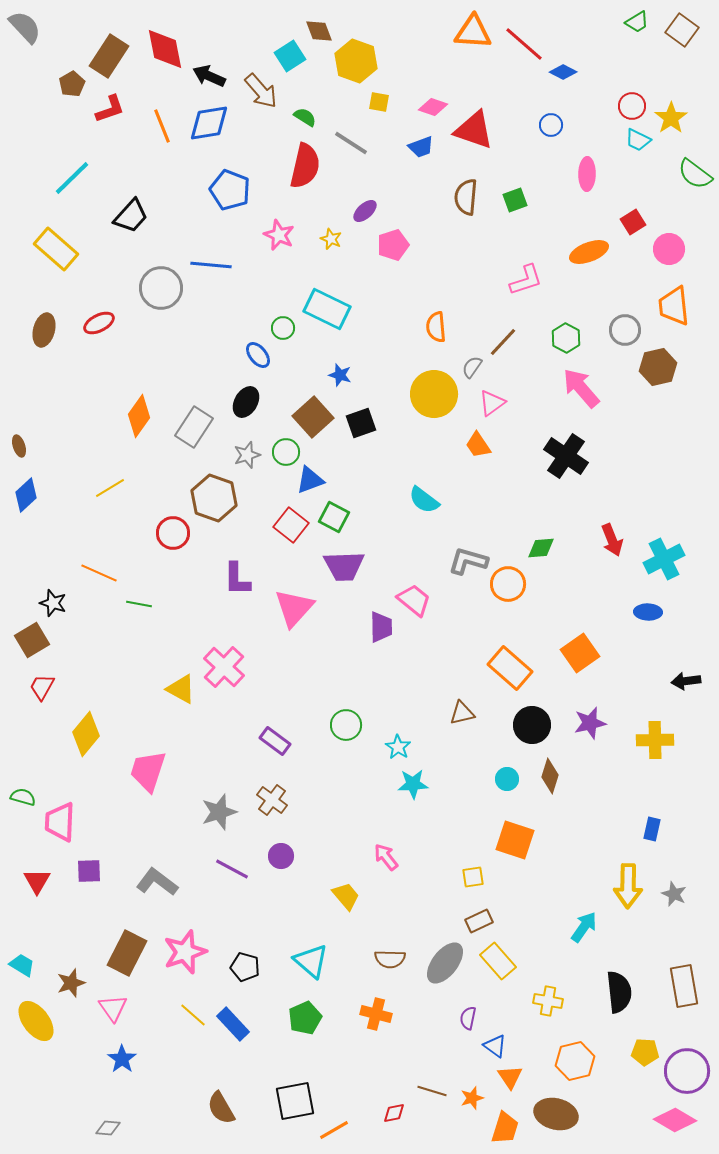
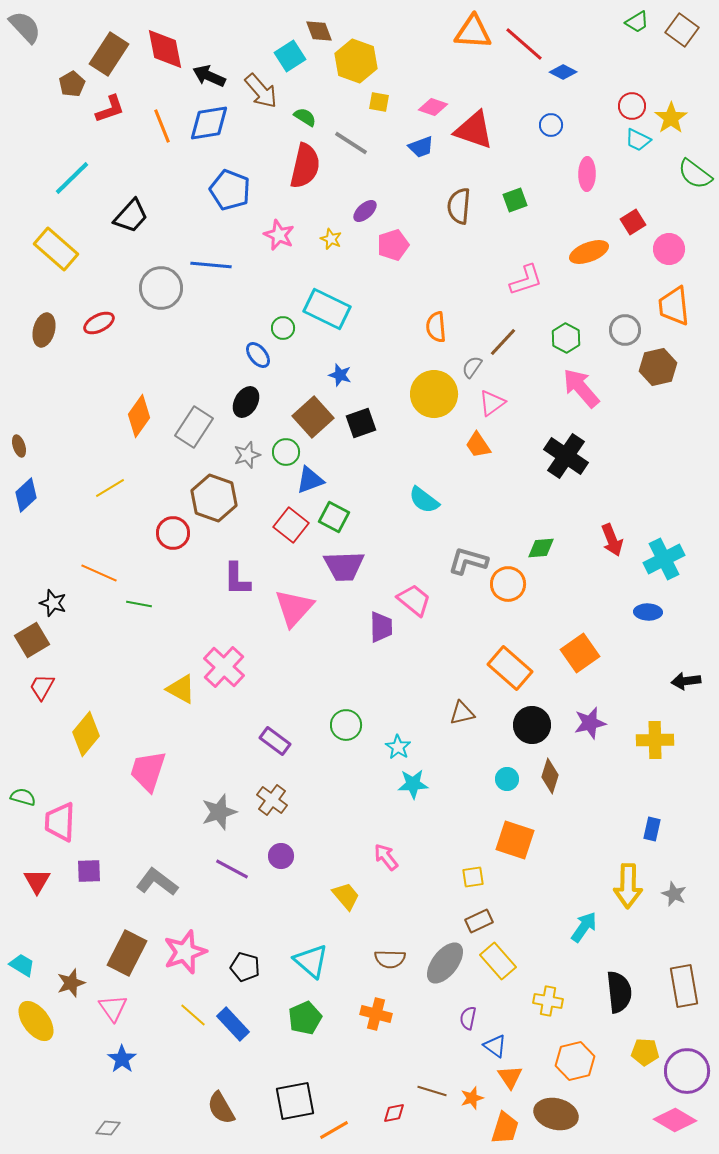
brown rectangle at (109, 56): moved 2 px up
brown semicircle at (466, 197): moved 7 px left, 9 px down
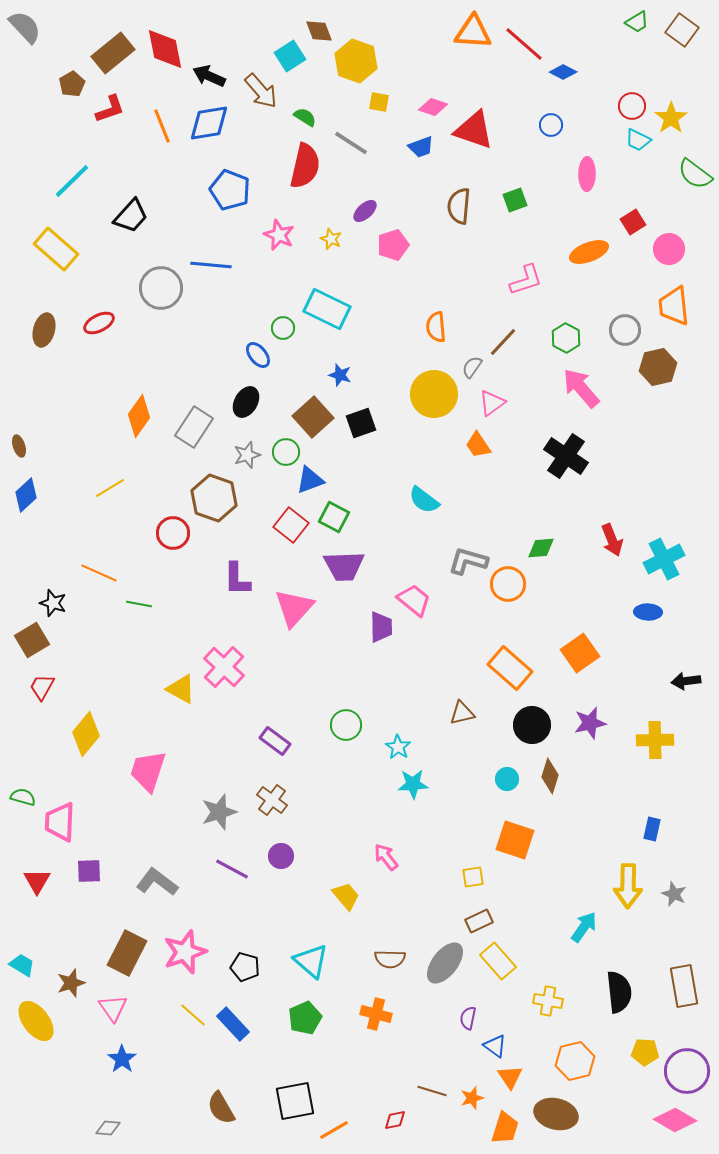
brown rectangle at (109, 54): moved 4 px right, 1 px up; rotated 18 degrees clockwise
cyan line at (72, 178): moved 3 px down
red diamond at (394, 1113): moved 1 px right, 7 px down
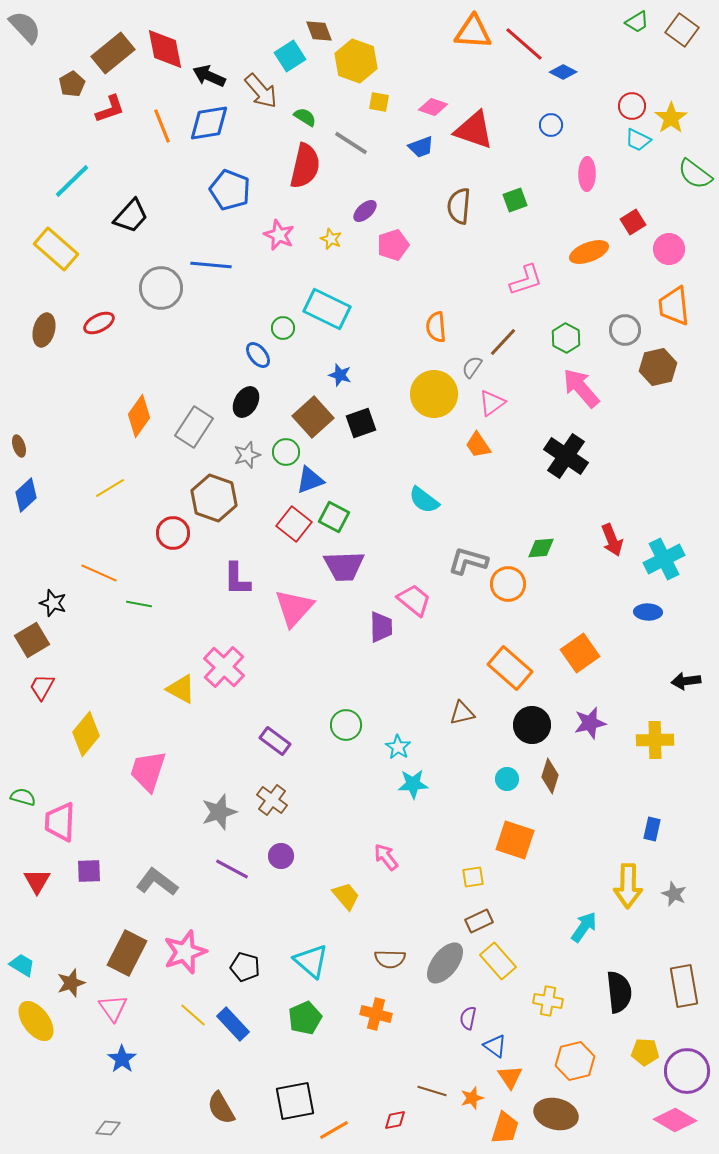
red square at (291, 525): moved 3 px right, 1 px up
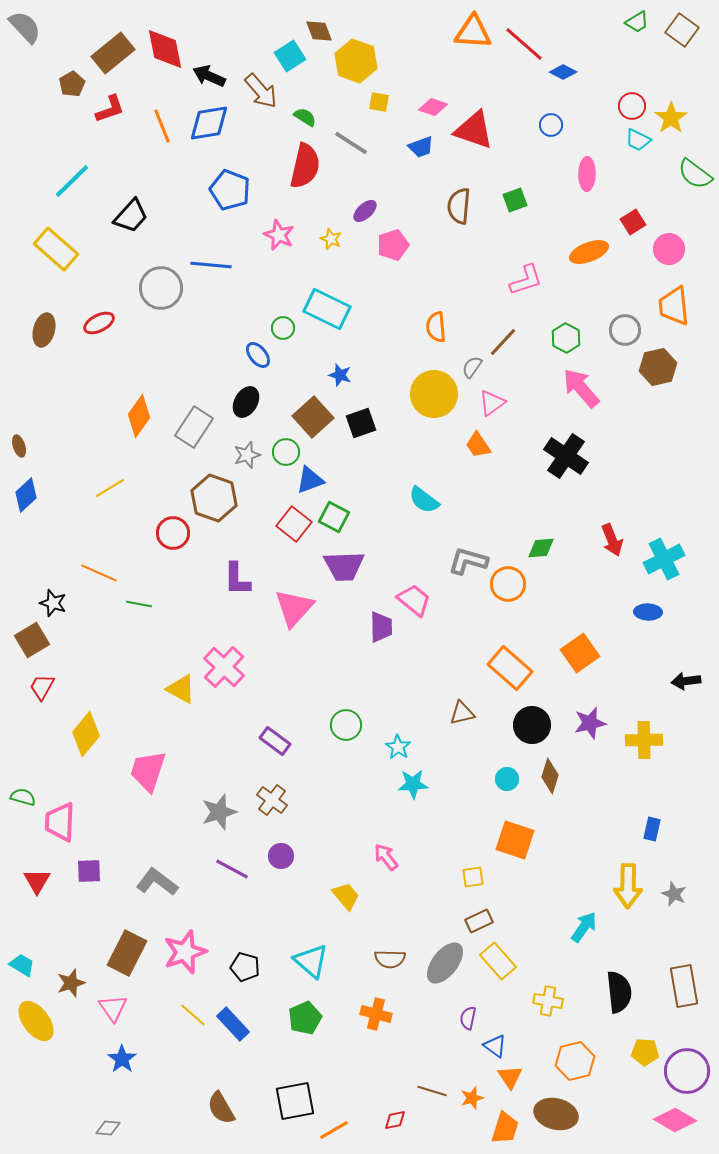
yellow cross at (655, 740): moved 11 px left
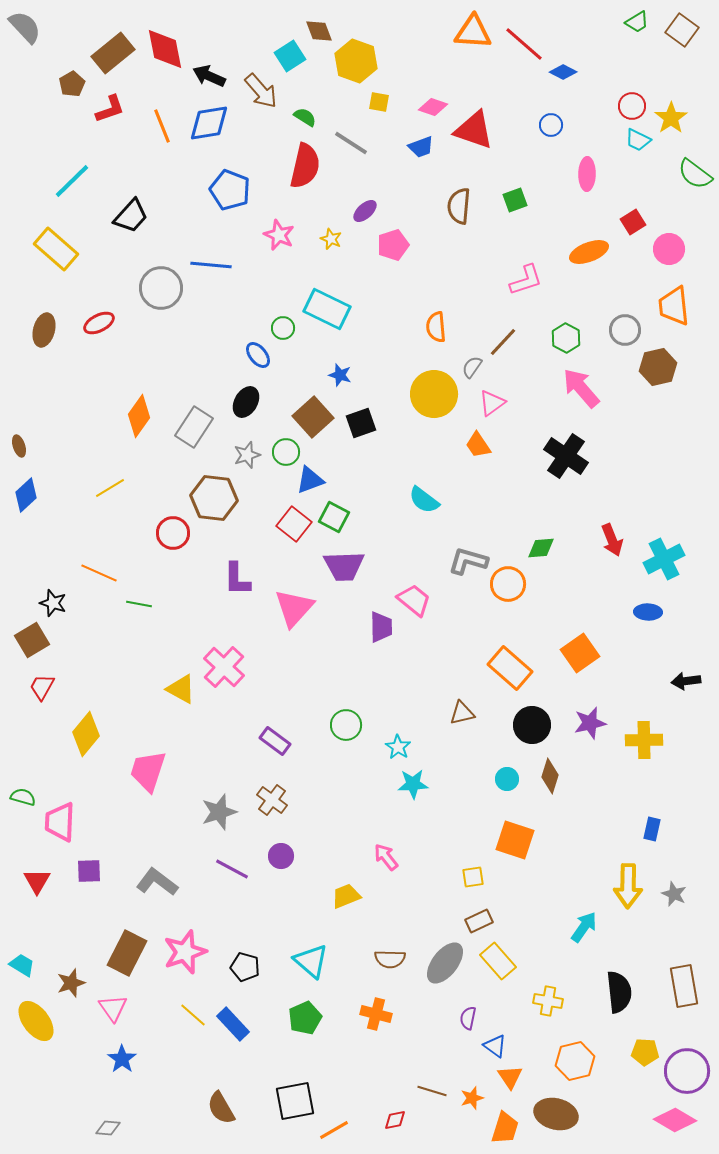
brown hexagon at (214, 498): rotated 12 degrees counterclockwise
yellow trapezoid at (346, 896): rotated 72 degrees counterclockwise
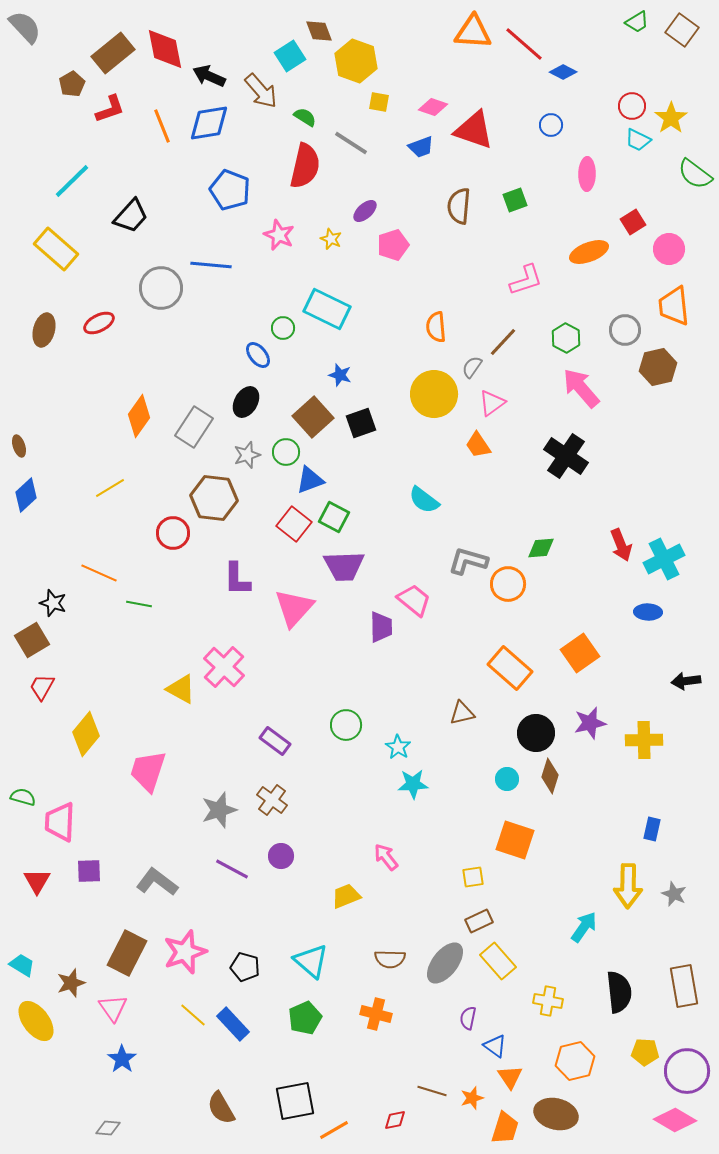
red arrow at (612, 540): moved 9 px right, 5 px down
black circle at (532, 725): moved 4 px right, 8 px down
gray star at (219, 812): moved 2 px up
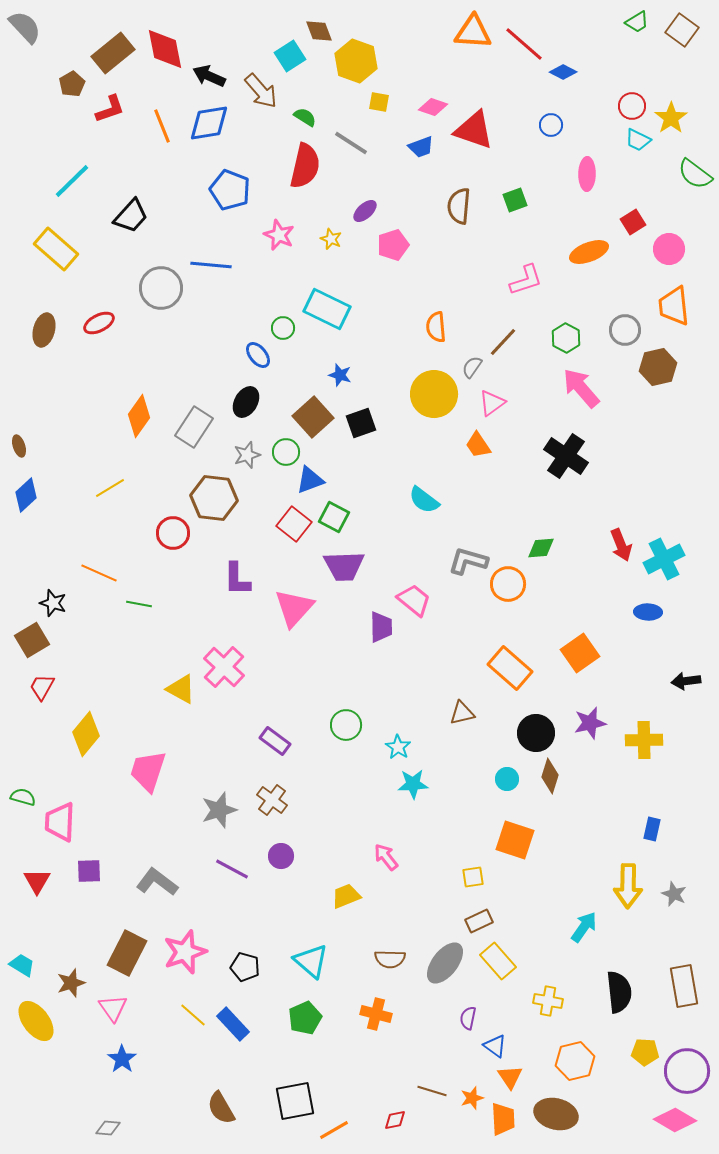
orange trapezoid at (505, 1128): moved 2 px left, 9 px up; rotated 20 degrees counterclockwise
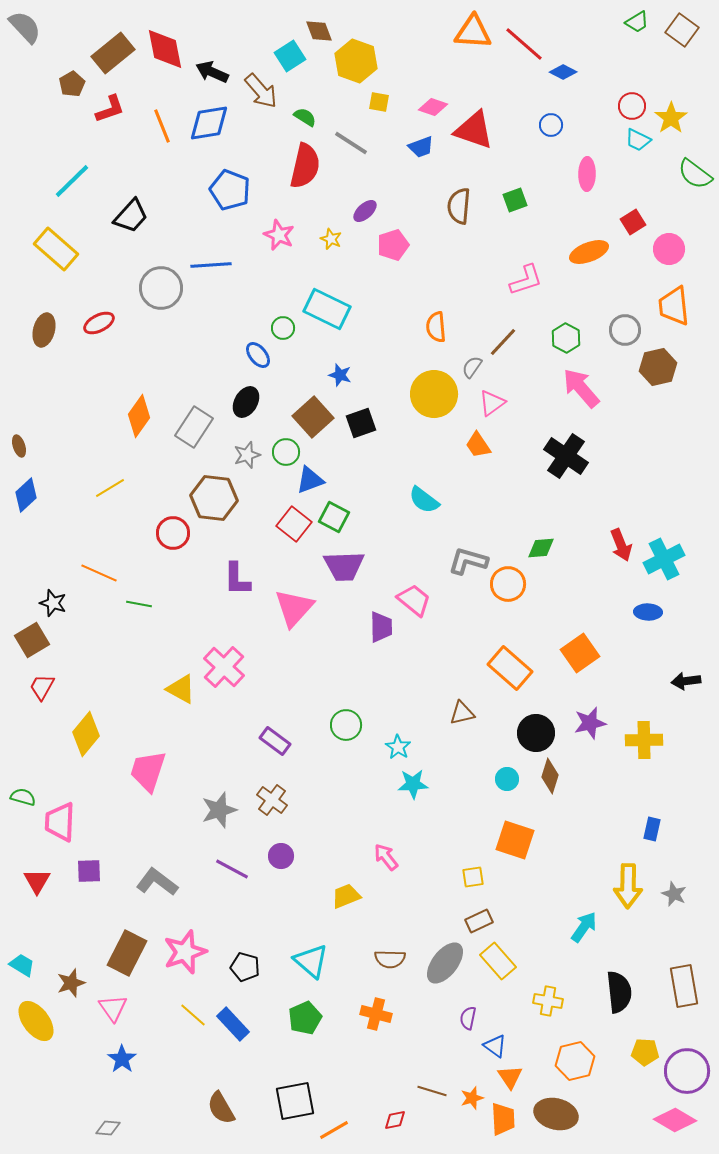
black arrow at (209, 76): moved 3 px right, 4 px up
blue line at (211, 265): rotated 9 degrees counterclockwise
